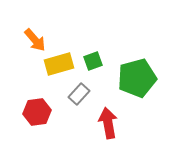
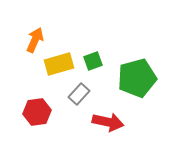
orange arrow: rotated 115 degrees counterclockwise
red arrow: moved 1 px up; rotated 112 degrees clockwise
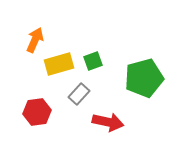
green pentagon: moved 7 px right
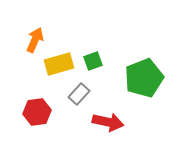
green pentagon: rotated 6 degrees counterclockwise
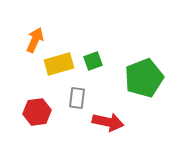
gray rectangle: moved 2 px left, 4 px down; rotated 35 degrees counterclockwise
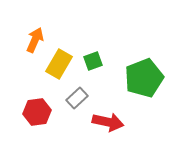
yellow rectangle: rotated 44 degrees counterclockwise
gray rectangle: rotated 40 degrees clockwise
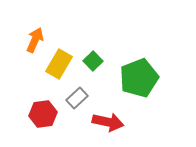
green square: rotated 24 degrees counterclockwise
green pentagon: moved 5 px left
red hexagon: moved 6 px right, 2 px down
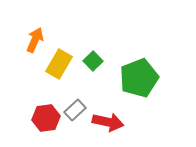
gray rectangle: moved 2 px left, 12 px down
red hexagon: moved 3 px right, 4 px down
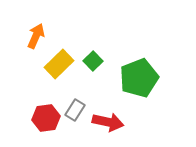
orange arrow: moved 1 px right, 4 px up
yellow rectangle: rotated 16 degrees clockwise
gray rectangle: rotated 15 degrees counterclockwise
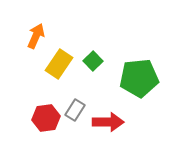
yellow rectangle: rotated 12 degrees counterclockwise
green pentagon: rotated 15 degrees clockwise
red arrow: rotated 12 degrees counterclockwise
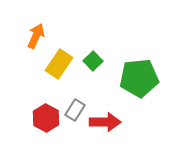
red hexagon: rotated 24 degrees counterclockwise
red arrow: moved 3 px left
